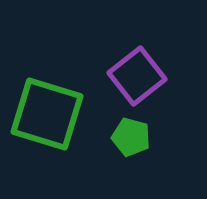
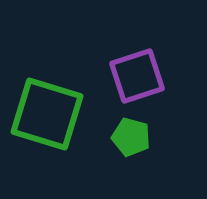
purple square: rotated 20 degrees clockwise
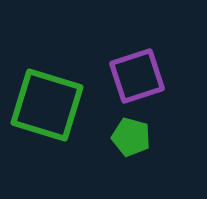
green square: moved 9 px up
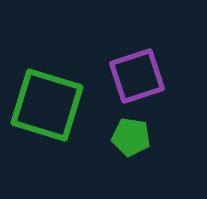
green pentagon: rotated 6 degrees counterclockwise
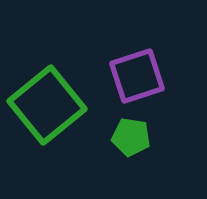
green square: rotated 34 degrees clockwise
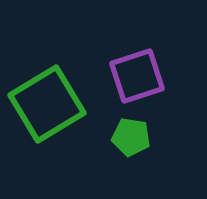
green square: moved 1 px up; rotated 8 degrees clockwise
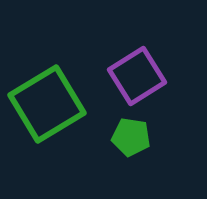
purple square: rotated 14 degrees counterclockwise
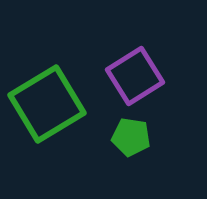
purple square: moved 2 px left
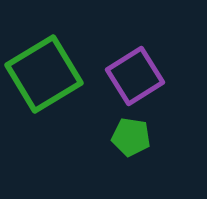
green square: moved 3 px left, 30 px up
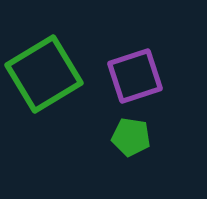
purple square: rotated 14 degrees clockwise
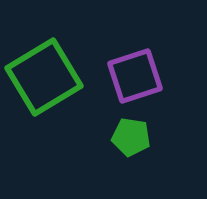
green square: moved 3 px down
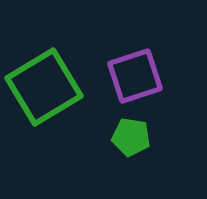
green square: moved 10 px down
